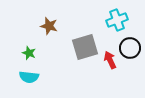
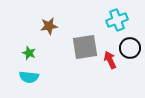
brown star: rotated 24 degrees counterclockwise
gray square: rotated 8 degrees clockwise
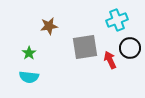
green star: rotated 16 degrees clockwise
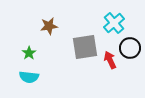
cyan cross: moved 3 px left, 3 px down; rotated 20 degrees counterclockwise
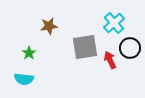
cyan semicircle: moved 5 px left, 2 px down
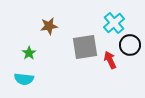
black circle: moved 3 px up
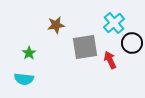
brown star: moved 7 px right, 1 px up
black circle: moved 2 px right, 2 px up
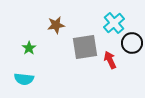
green star: moved 5 px up
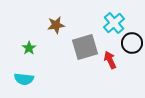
gray square: rotated 8 degrees counterclockwise
